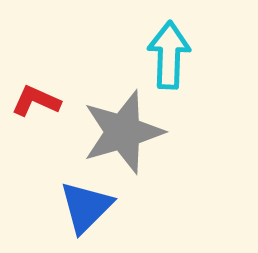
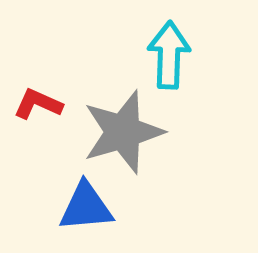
red L-shape: moved 2 px right, 3 px down
blue triangle: rotated 40 degrees clockwise
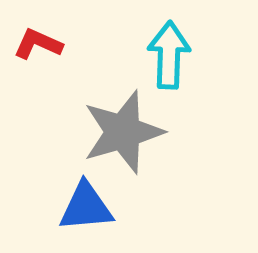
red L-shape: moved 60 px up
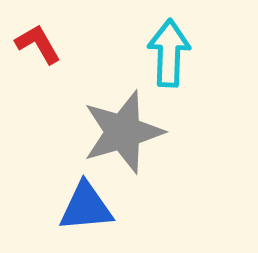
red L-shape: rotated 36 degrees clockwise
cyan arrow: moved 2 px up
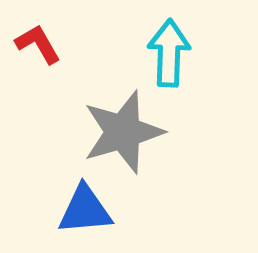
blue triangle: moved 1 px left, 3 px down
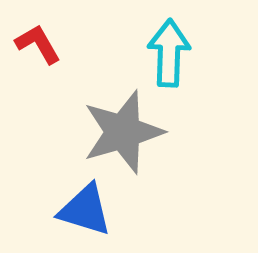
blue triangle: rotated 22 degrees clockwise
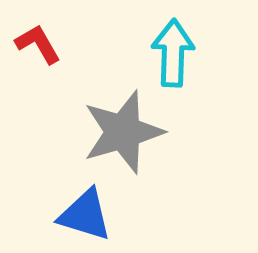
cyan arrow: moved 4 px right
blue triangle: moved 5 px down
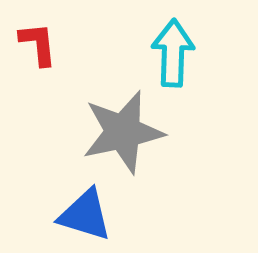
red L-shape: rotated 24 degrees clockwise
gray star: rotated 4 degrees clockwise
